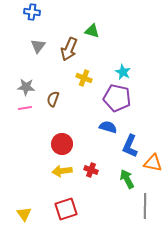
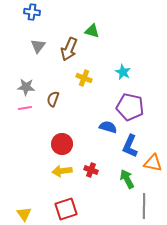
purple pentagon: moved 13 px right, 9 px down
gray line: moved 1 px left
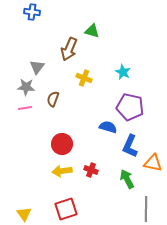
gray triangle: moved 1 px left, 21 px down
gray line: moved 2 px right, 3 px down
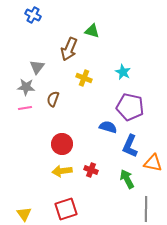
blue cross: moved 1 px right, 3 px down; rotated 21 degrees clockwise
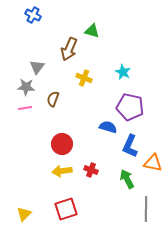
yellow triangle: rotated 21 degrees clockwise
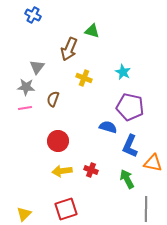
red circle: moved 4 px left, 3 px up
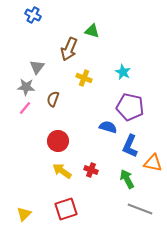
pink line: rotated 40 degrees counterclockwise
yellow arrow: rotated 42 degrees clockwise
gray line: moved 6 px left; rotated 70 degrees counterclockwise
